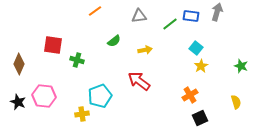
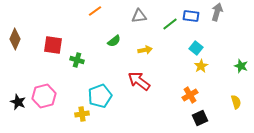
brown diamond: moved 4 px left, 25 px up
pink hexagon: rotated 20 degrees counterclockwise
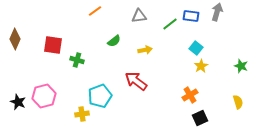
red arrow: moved 3 px left
yellow semicircle: moved 2 px right
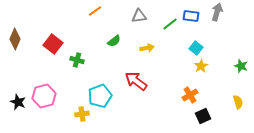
red square: moved 1 px up; rotated 30 degrees clockwise
yellow arrow: moved 2 px right, 2 px up
black square: moved 3 px right, 2 px up
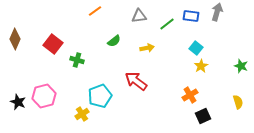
green line: moved 3 px left
yellow cross: rotated 24 degrees counterclockwise
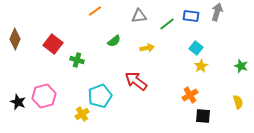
black square: rotated 28 degrees clockwise
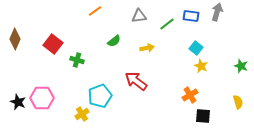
yellow star: rotated 16 degrees counterclockwise
pink hexagon: moved 2 px left, 2 px down; rotated 15 degrees clockwise
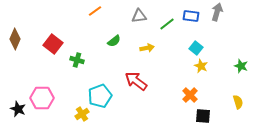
orange cross: rotated 14 degrees counterclockwise
black star: moved 7 px down
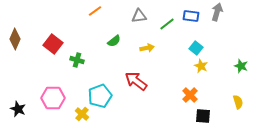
pink hexagon: moved 11 px right
yellow cross: rotated 16 degrees counterclockwise
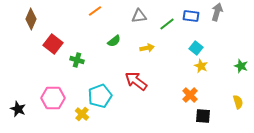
brown diamond: moved 16 px right, 20 px up
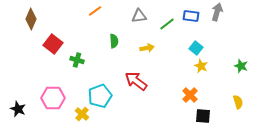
green semicircle: rotated 56 degrees counterclockwise
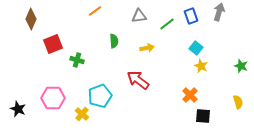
gray arrow: moved 2 px right
blue rectangle: rotated 63 degrees clockwise
red square: rotated 30 degrees clockwise
red arrow: moved 2 px right, 1 px up
